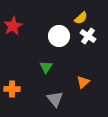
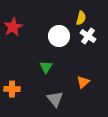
yellow semicircle: rotated 32 degrees counterclockwise
red star: moved 1 px down
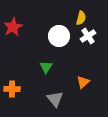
white cross: rotated 21 degrees clockwise
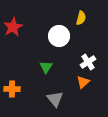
white cross: moved 26 px down
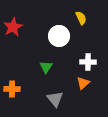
yellow semicircle: rotated 40 degrees counterclockwise
white cross: rotated 35 degrees clockwise
orange triangle: moved 1 px down
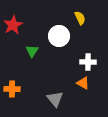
yellow semicircle: moved 1 px left
red star: moved 2 px up
green triangle: moved 14 px left, 16 px up
orange triangle: rotated 48 degrees counterclockwise
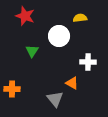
yellow semicircle: rotated 72 degrees counterclockwise
red star: moved 12 px right, 9 px up; rotated 24 degrees counterclockwise
orange triangle: moved 11 px left
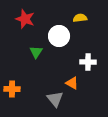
red star: moved 3 px down
green triangle: moved 4 px right, 1 px down
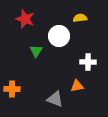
green triangle: moved 1 px up
orange triangle: moved 5 px right, 3 px down; rotated 40 degrees counterclockwise
gray triangle: rotated 30 degrees counterclockwise
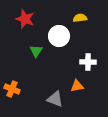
orange cross: rotated 21 degrees clockwise
